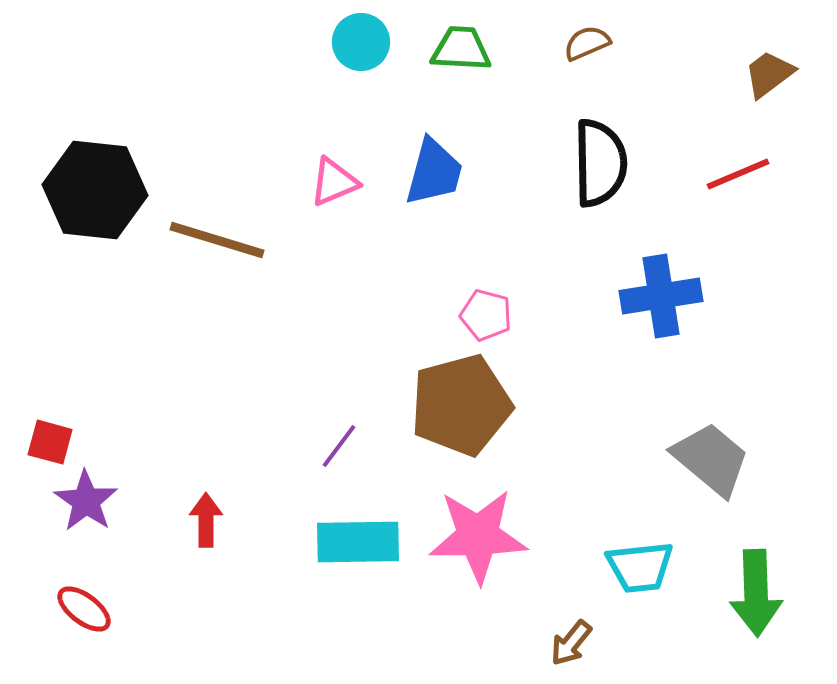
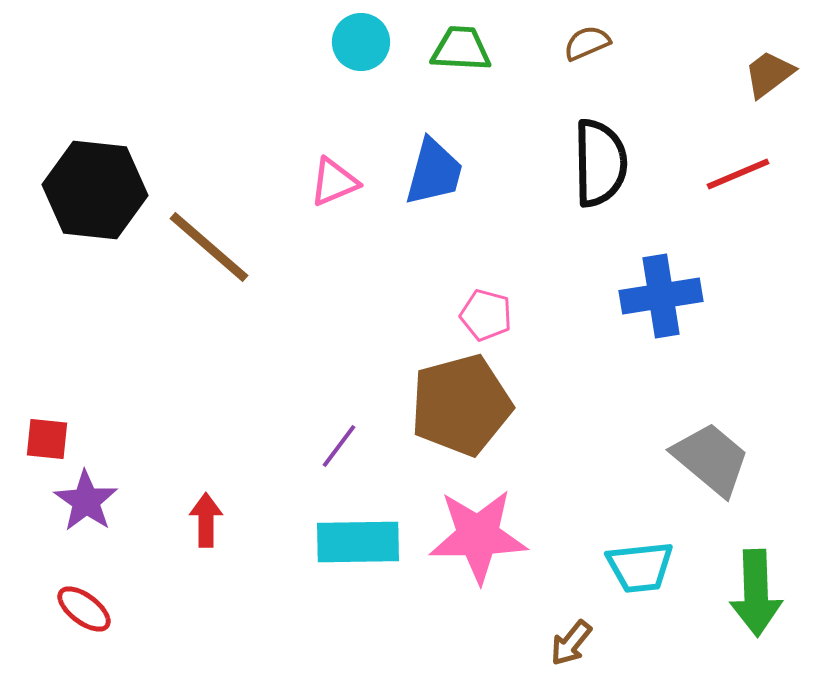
brown line: moved 8 px left, 7 px down; rotated 24 degrees clockwise
red square: moved 3 px left, 3 px up; rotated 9 degrees counterclockwise
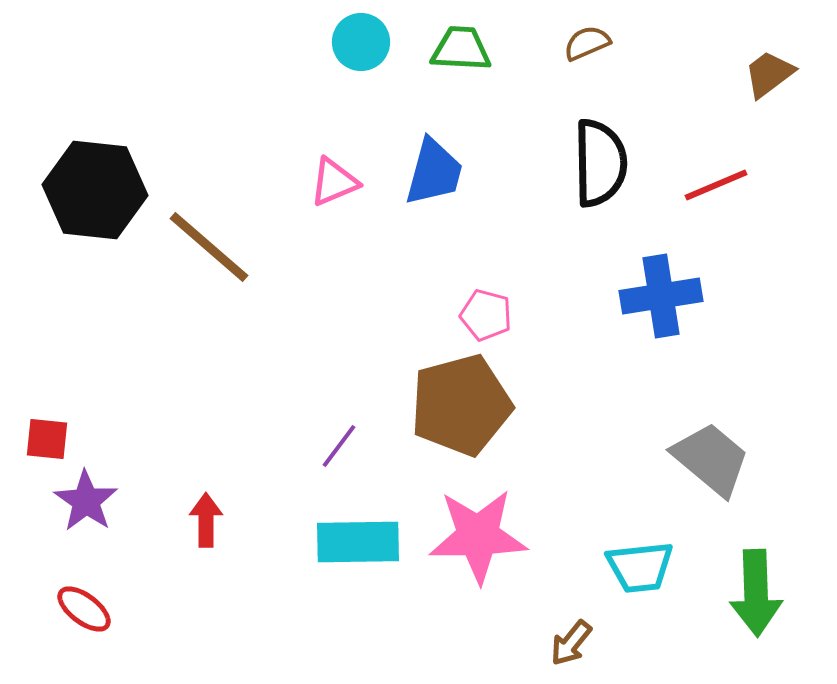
red line: moved 22 px left, 11 px down
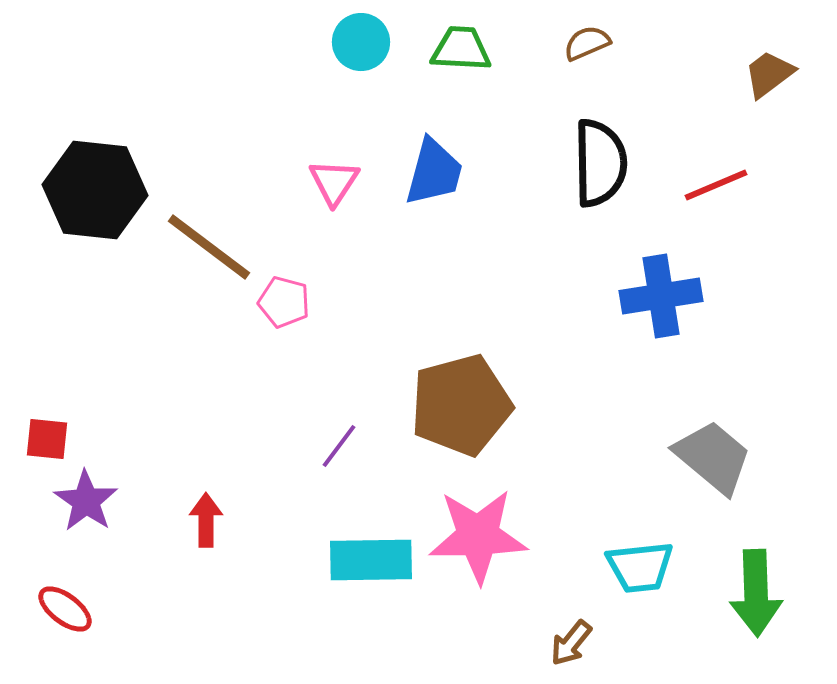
pink triangle: rotated 34 degrees counterclockwise
brown line: rotated 4 degrees counterclockwise
pink pentagon: moved 202 px left, 13 px up
gray trapezoid: moved 2 px right, 2 px up
cyan rectangle: moved 13 px right, 18 px down
red ellipse: moved 19 px left
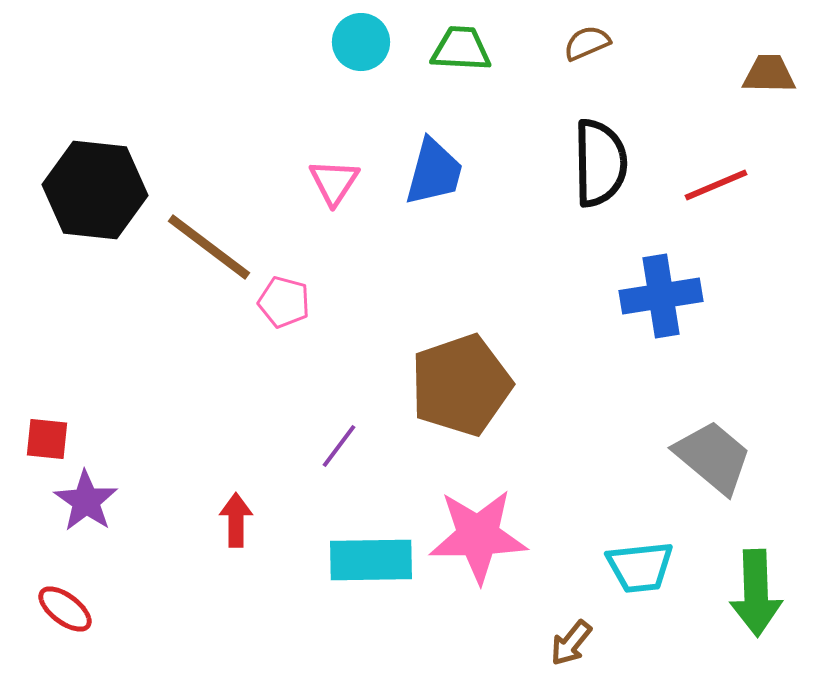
brown trapezoid: rotated 38 degrees clockwise
brown pentagon: moved 20 px up; rotated 4 degrees counterclockwise
red arrow: moved 30 px right
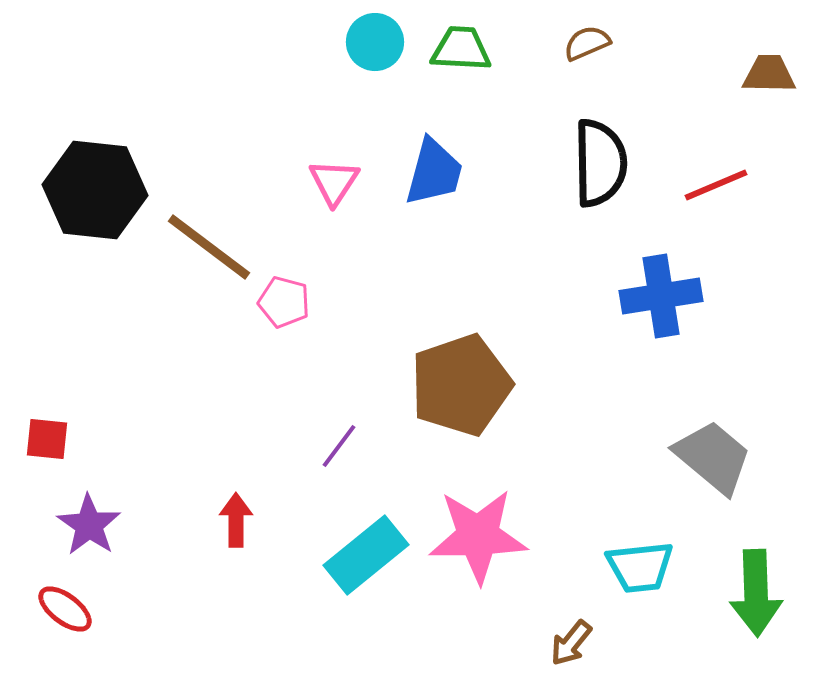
cyan circle: moved 14 px right
purple star: moved 3 px right, 24 px down
cyan rectangle: moved 5 px left, 5 px up; rotated 38 degrees counterclockwise
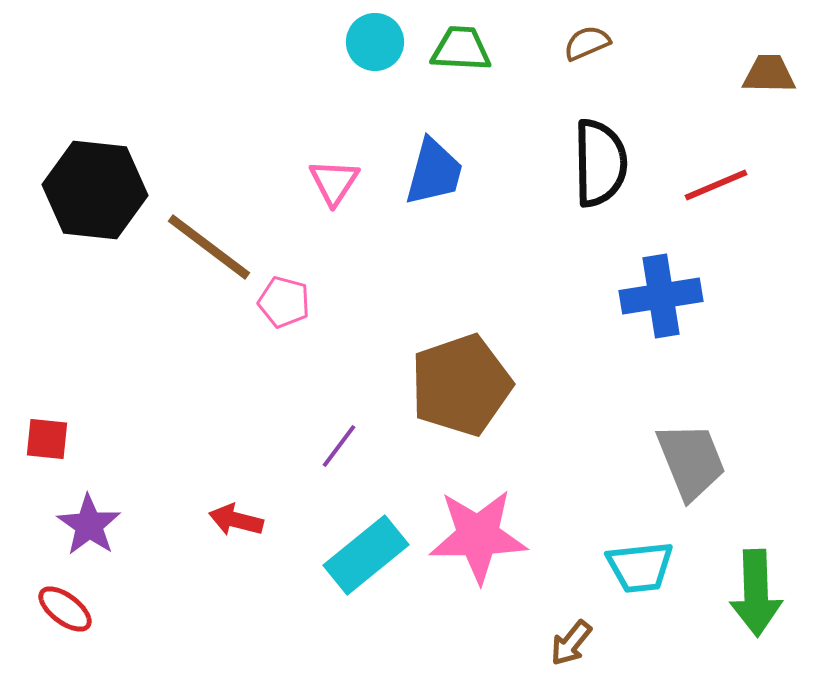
gray trapezoid: moved 22 px left, 4 px down; rotated 28 degrees clockwise
red arrow: rotated 76 degrees counterclockwise
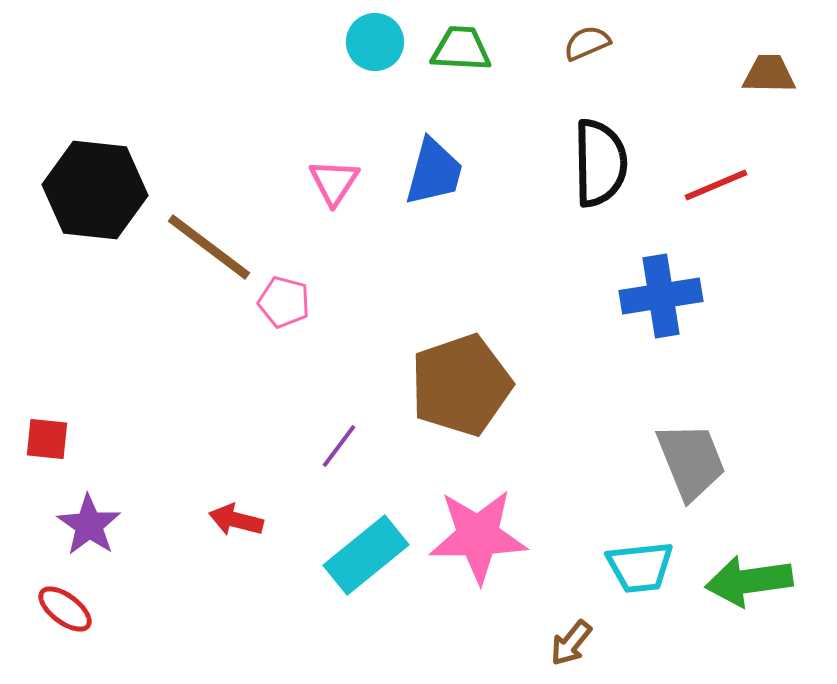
green arrow: moved 7 px left, 12 px up; rotated 84 degrees clockwise
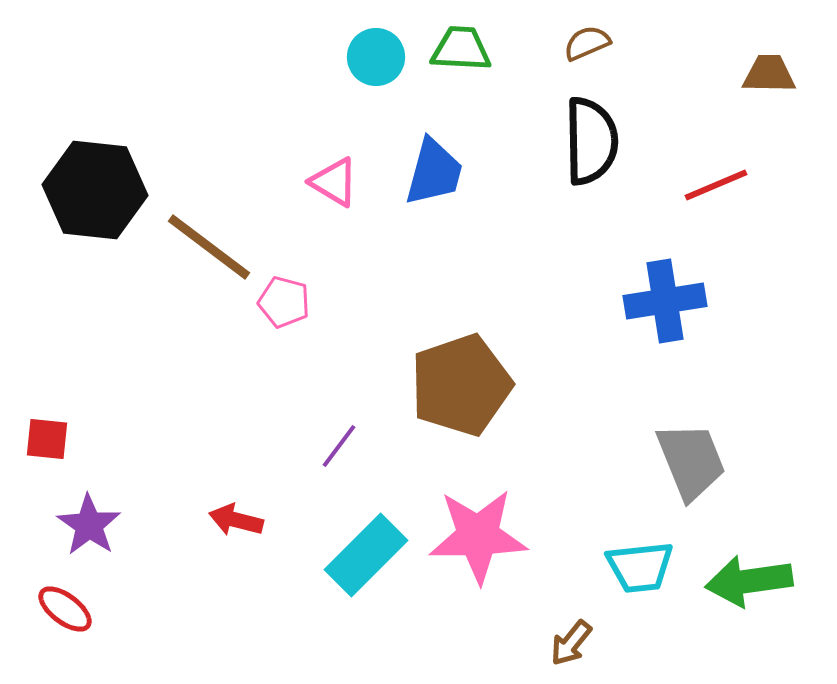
cyan circle: moved 1 px right, 15 px down
black semicircle: moved 9 px left, 22 px up
pink triangle: rotated 32 degrees counterclockwise
blue cross: moved 4 px right, 5 px down
cyan rectangle: rotated 6 degrees counterclockwise
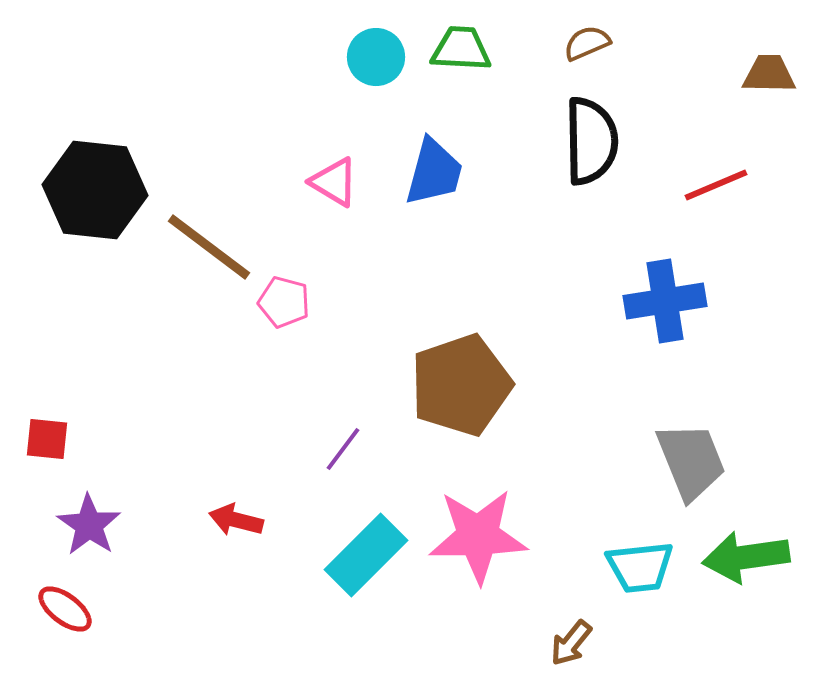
purple line: moved 4 px right, 3 px down
green arrow: moved 3 px left, 24 px up
